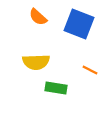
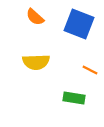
orange semicircle: moved 3 px left
green rectangle: moved 18 px right, 10 px down
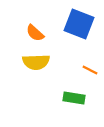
orange semicircle: moved 16 px down
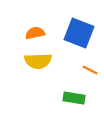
blue square: moved 9 px down
orange semicircle: rotated 126 degrees clockwise
yellow semicircle: moved 2 px right, 1 px up
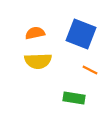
blue square: moved 2 px right, 1 px down
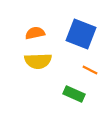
green rectangle: moved 4 px up; rotated 15 degrees clockwise
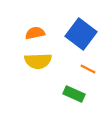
blue square: rotated 16 degrees clockwise
orange line: moved 2 px left, 1 px up
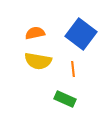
yellow semicircle: rotated 12 degrees clockwise
orange line: moved 15 px left; rotated 56 degrees clockwise
green rectangle: moved 9 px left, 5 px down
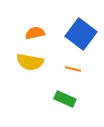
yellow semicircle: moved 8 px left, 1 px down
orange line: rotated 70 degrees counterclockwise
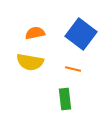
green rectangle: rotated 60 degrees clockwise
